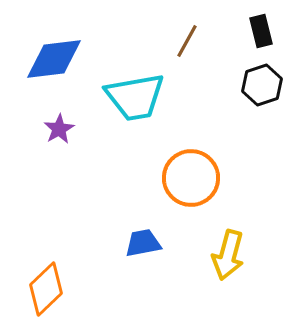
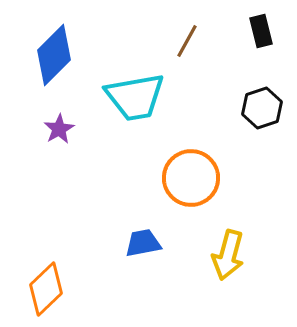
blue diamond: moved 4 px up; rotated 38 degrees counterclockwise
black hexagon: moved 23 px down
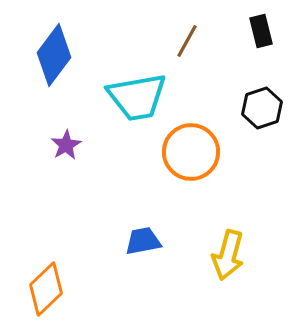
blue diamond: rotated 8 degrees counterclockwise
cyan trapezoid: moved 2 px right
purple star: moved 7 px right, 16 px down
orange circle: moved 26 px up
blue trapezoid: moved 2 px up
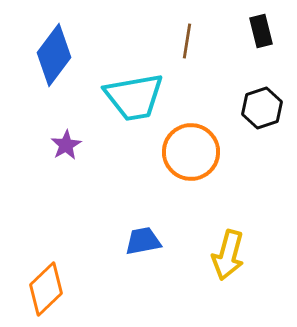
brown line: rotated 20 degrees counterclockwise
cyan trapezoid: moved 3 px left
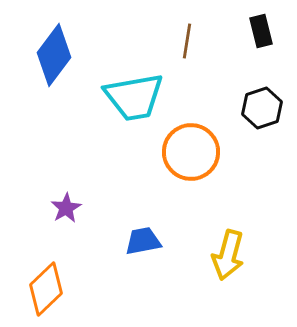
purple star: moved 63 px down
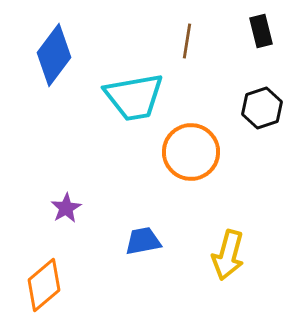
orange diamond: moved 2 px left, 4 px up; rotated 4 degrees clockwise
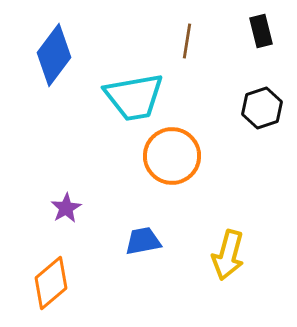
orange circle: moved 19 px left, 4 px down
orange diamond: moved 7 px right, 2 px up
